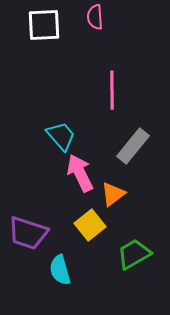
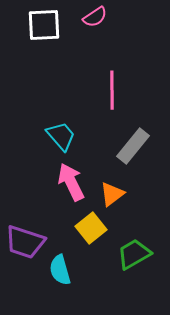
pink semicircle: rotated 120 degrees counterclockwise
pink arrow: moved 9 px left, 9 px down
orange triangle: moved 1 px left
yellow square: moved 1 px right, 3 px down
purple trapezoid: moved 3 px left, 9 px down
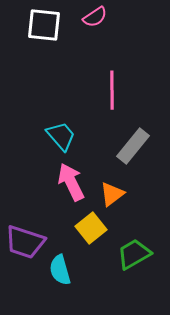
white square: rotated 9 degrees clockwise
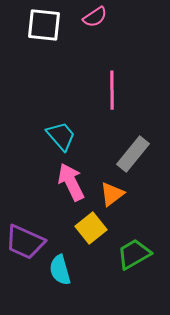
gray rectangle: moved 8 px down
purple trapezoid: rotated 6 degrees clockwise
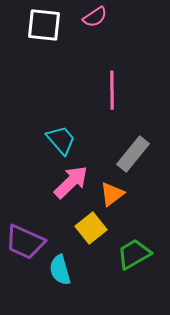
cyan trapezoid: moved 4 px down
pink arrow: rotated 72 degrees clockwise
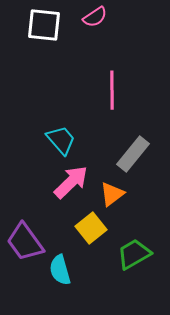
purple trapezoid: rotated 30 degrees clockwise
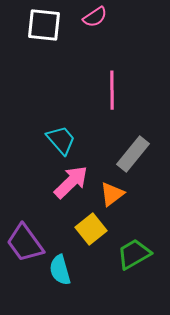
yellow square: moved 1 px down
purple trapezoid: moved 1 px down
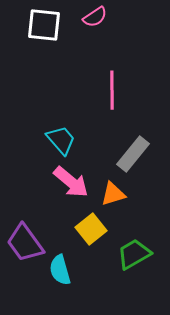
pink arrow: rotated 84 degrees clockwise
orange triangle: moved 1 px right; rotated 20 degrees clockwise
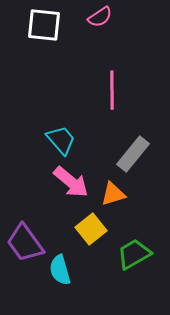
pink semicircle: moved 5 px right
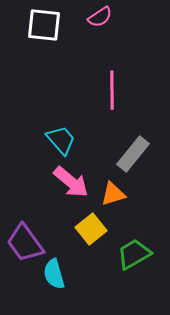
cyan semicircle: moved 6 px left, 4 px down
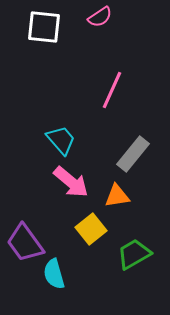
white square: moved 2 px down
pink line: rotated 24 degrees clockwise
orange triangle: moved 4 px right, 2 px down; rotated 8 degrees clockwise
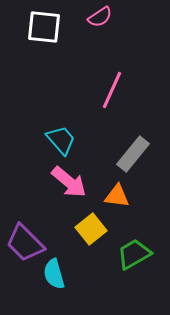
pink arrow: moved 2 px left
orange triangle: rotated 16 degrees clockwise
purple trapezoid: rotated 9 degrees counterclockwise
